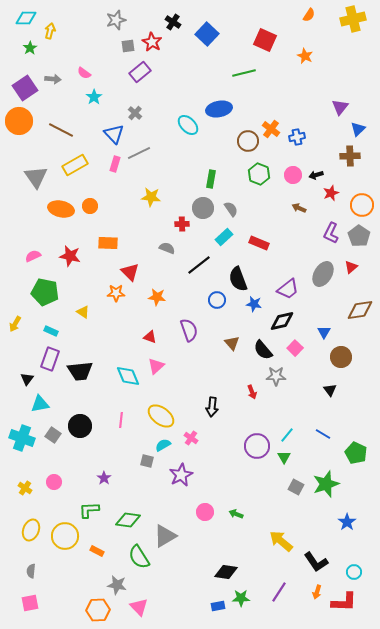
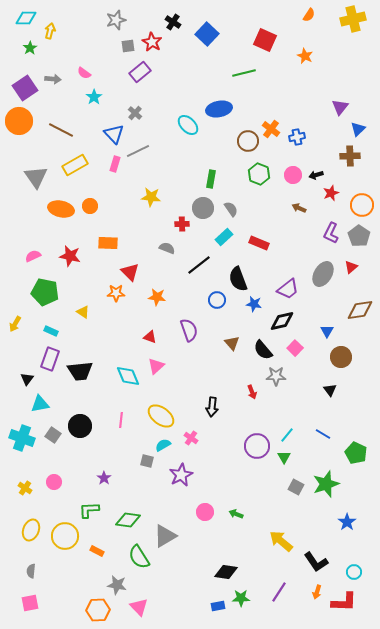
gray line at (139, 153): moved 1 px left, 2 px up
blue triangle at (324, 332): moved 3 px right, 1 px up
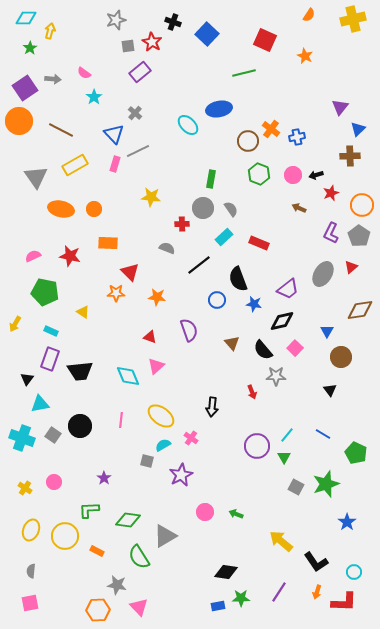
black cross at (173, 22): rotated 14 degrees counterclockwise
orange circle at (90, 206): moved 4 px right, 3 px down
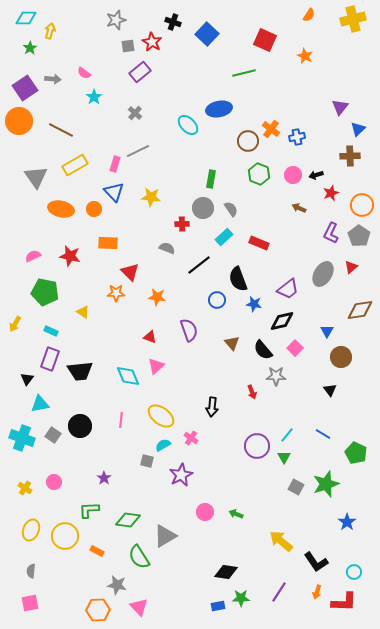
blue triangle at (114, 134): moved 58 px down
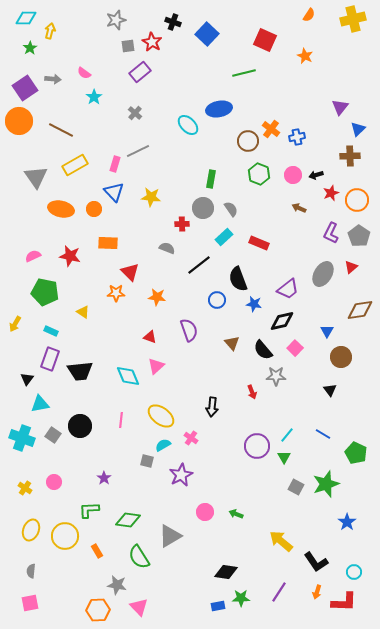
orange circle at (362, 205): moved 5 px left, 5 px up
gray triangle at (165, 536): moved 5 px right
orange rectangle at (97, 551): rotated 32 degrees clockwise
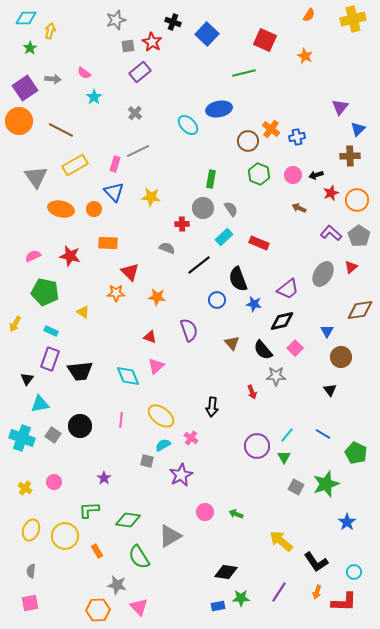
purple L-shape at (331, 233): rotated 105 degrees clockwise
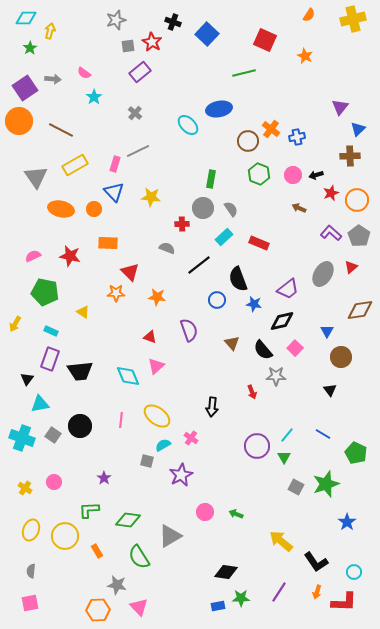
yellow ellipse at (161, 416): moved 4 px left
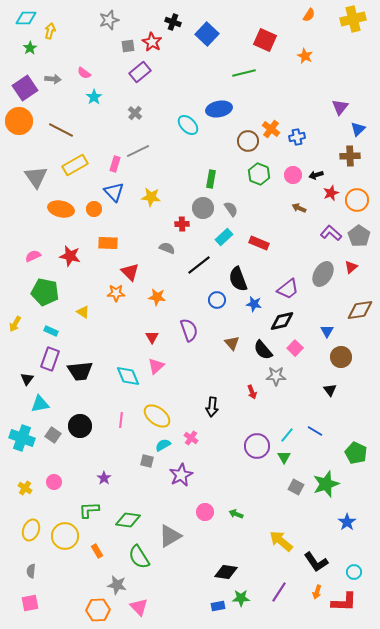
gray star at (116, 20): moved 7 px left
red triangle at (150, 337): moved 2 px right; rotated 40 degrees clockwise
blue line at (323, 434): moved 8 px left, 3 px up
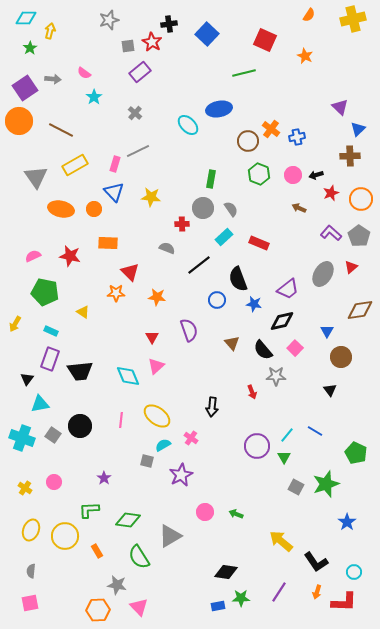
black cross at (173, 22): moved 4 px left, 2 px down; rotated 28 degrees counterclockwise
purple triangle at (340, 107): rotated 24 degrees counterclockwise
orange circle at (357, 200): moved 4 px right, 1 px up
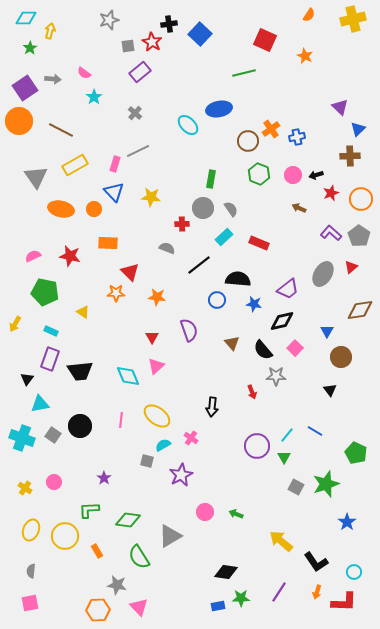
blue square at (207, 34): moved 7 px left
orange cross at (271, 129): rotated 18 degrees clockwise
black semicircle at (238, 279): rotated 115 degrees clockwise
